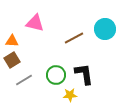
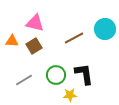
brown square: moved 22 px right, 14 px up
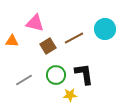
brown square: moved 14 px right
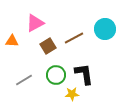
pink triangle: rotated 42 degrees counterclockwise
yellow star: moved 2 px right, 1 px up
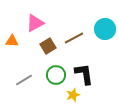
yellow star: moved 1 px right, 1 px down; rotated 16 degrees counterclockwise
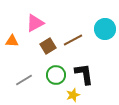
brown line: moved 1 px left, 2 px down
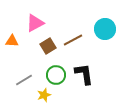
yellow star: moved 29 px left
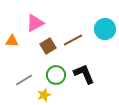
black L-shape: rotated 15 degrees counterclockwise
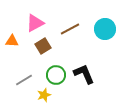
brown line: moved 3 px left, 11 px up
brown square: moved 5 px left
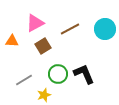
green circle: moved 2 px right, 1 px up
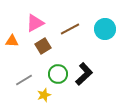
black L-shape: rotated 70 degrees clockwise
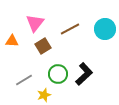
pink triangle: rotated 24 degrees counterclockwise
